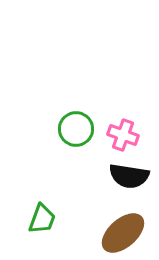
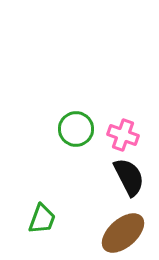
black semicircle: moved 1 px down; rotated 126 degrees counterclockwise
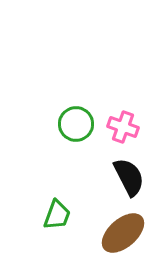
green circle: moved 5 px up
pink cross: moved 8 px up
green trapezoid: moved 15 px right, 4 px up
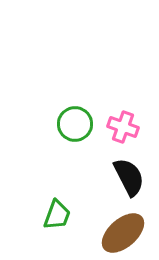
green circle: moved 1 px left
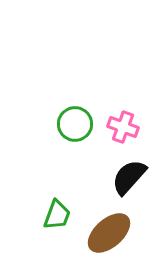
black semicircle: rotated 111 degrees counterclockwise
brown ellipse: moved 14 px left
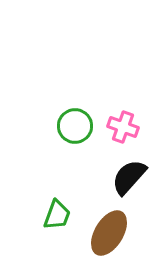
green circle: moved 2 px down
brown ellipse: rotated 18 degrees counterclockwise
